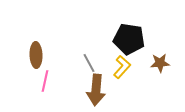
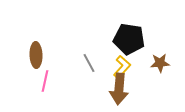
brown arrow: moved 23 px right, 1 px up
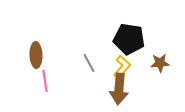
pink line: rotated 20 degrees counterclockwise
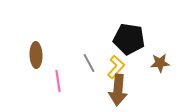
yellow L-shape: moved 6 px left
pink line: moved 13 px right
brown arrow: moved 1 px left, 1 px down
